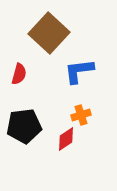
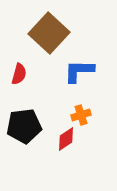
blue L-shape: rotated 8 degrees clockwise
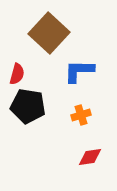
red semicircle: moved 2 px left
black pentagon: moved 4 px right, 20 px up; rotated 16 degrees clockwise
red diamond: moved 24 px right, 18 px down; rotated 25 degrees clockwise
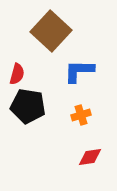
brown square: moved 2 px right, 2 px up
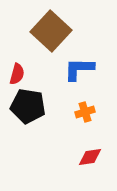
blue L-shape: moved 2 px up
orange cross: moved 4 px right, 3 px up
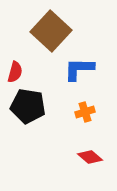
red semicircle: moved 2 px left, 2 px up
red diamond: rotated 50 degrees clockwise
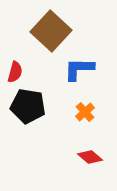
orange cross: rotated 24 degrees counterclockwise
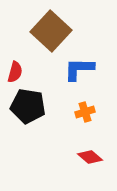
orange cross: rotated 24 degrees clockwise
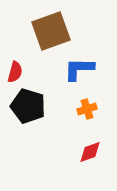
brown square: rotated 27 degrees clockwise
black pentagon: rotated 8 degrees clockwise
orange cross: moved 2 px right, 3 px up
red diamond: moved 5 px up; rotated 60 degrees counterclockwise
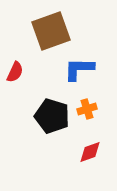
red semicircle: rotated 10 degrees clockwise
black pentagon: moved 24 px right, 10 px down
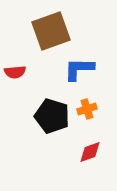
red semicircle: rotated 60 degrees clockwise
